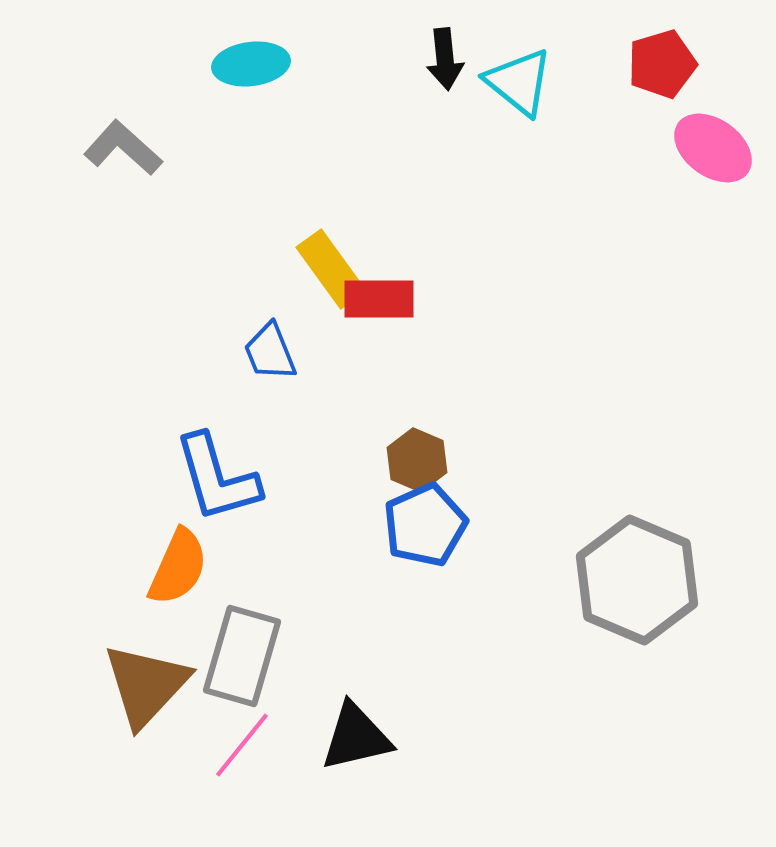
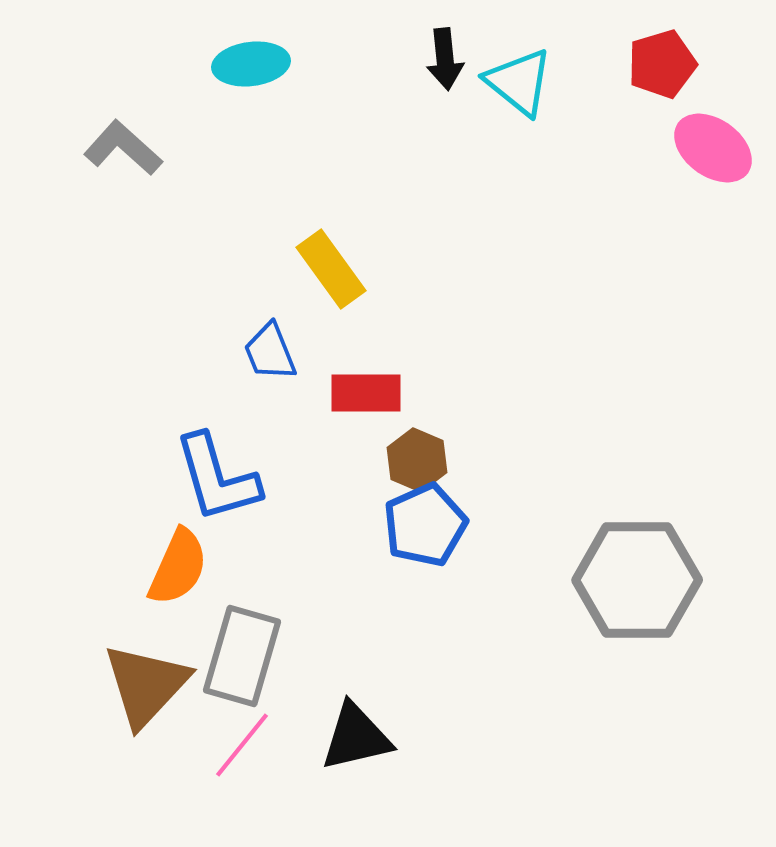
red rectangle: moved 13 px left, 94 px down
gray hexagon: rotated 23 degrees counterclockwise
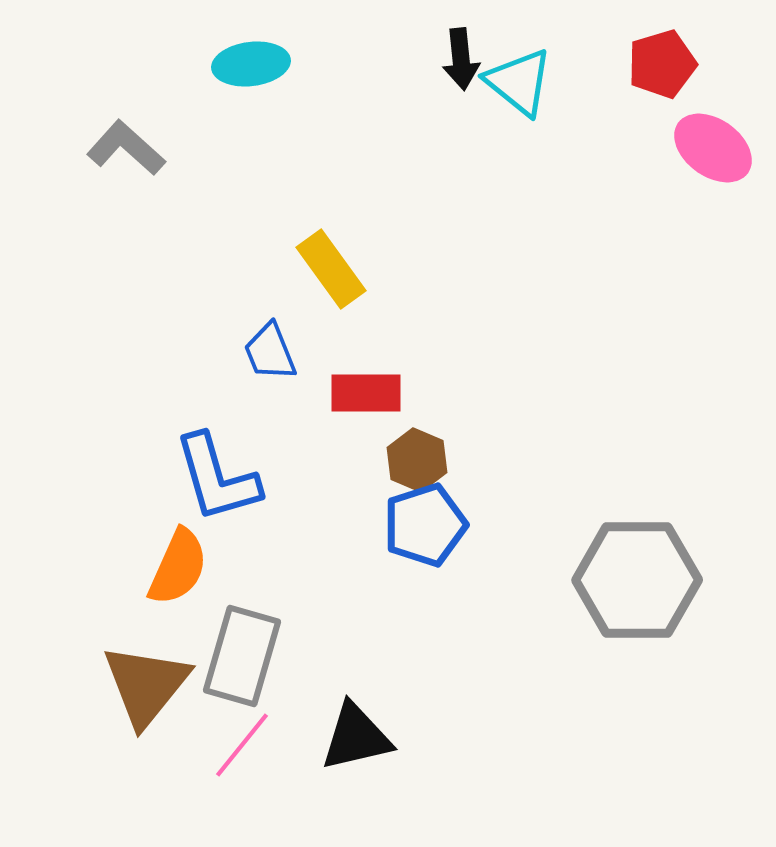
black arrow: moved 16 px right
gray L-shape: moved 3 px right
blue pentagon: rotated 6 degrees clockwise
brown triangle: rotated 4 degrees counterclockwise
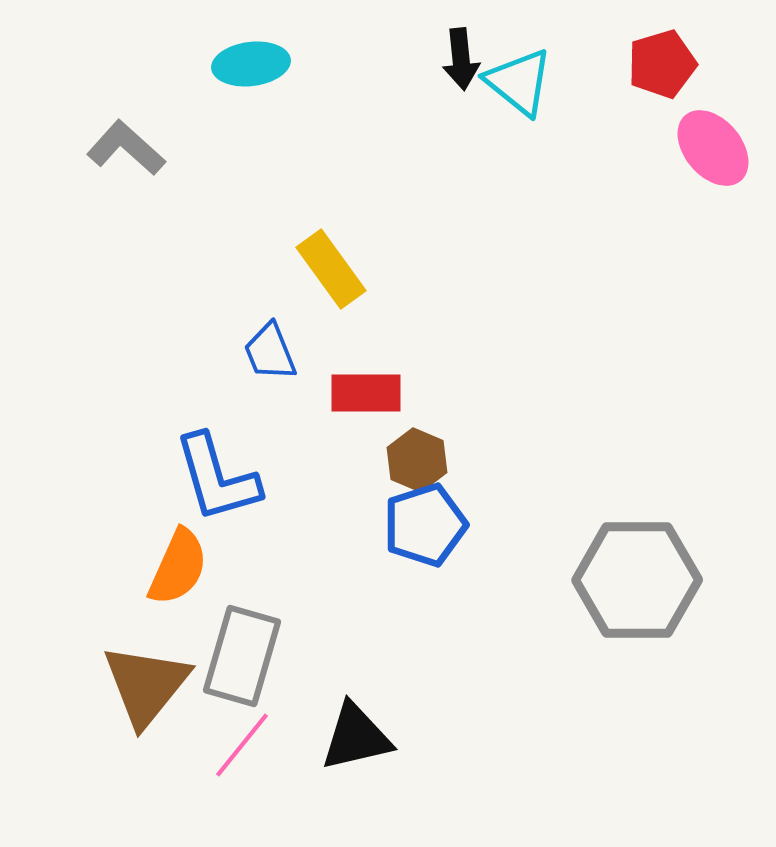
pink ellipse: rotated 14 degrees clockwise
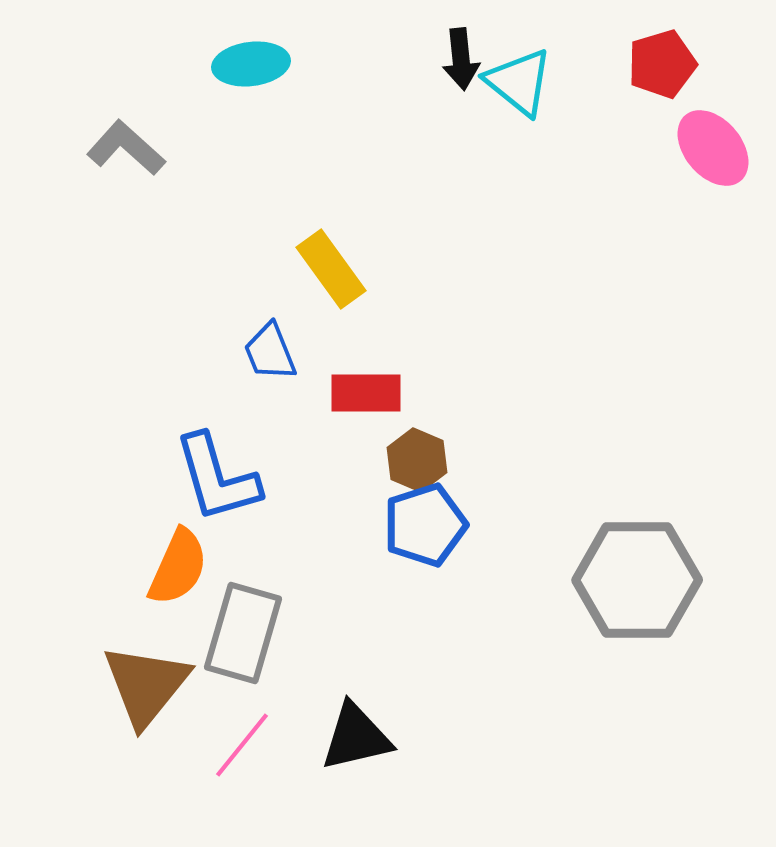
gray rectangle: moved 1 px right, 23 px up
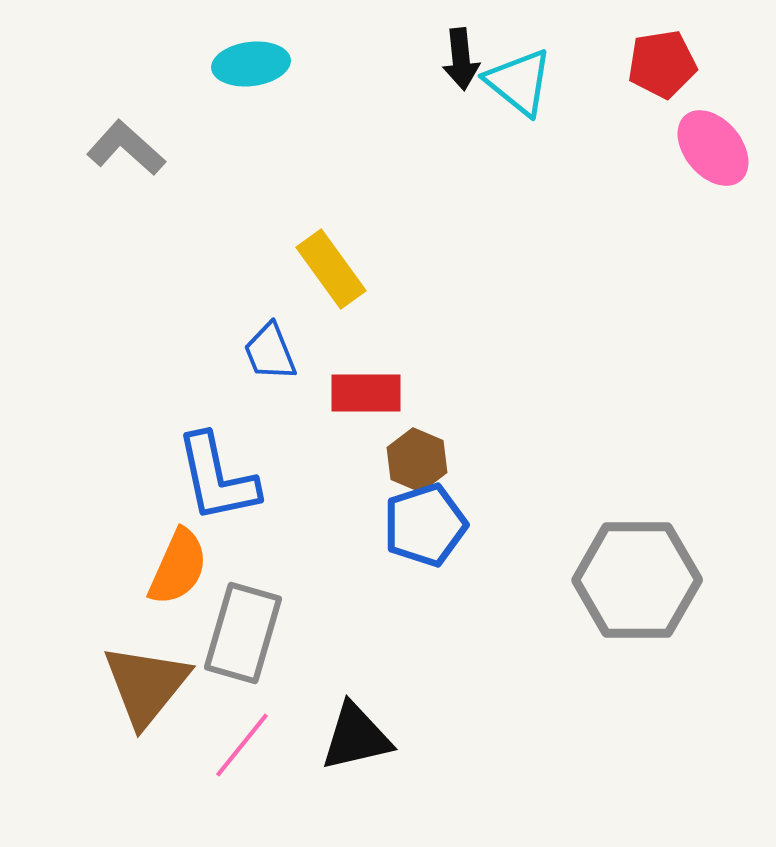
red pentagon: rotated 8 degrees clockwise
blue L-shape: rotated 4 degrees clockwise
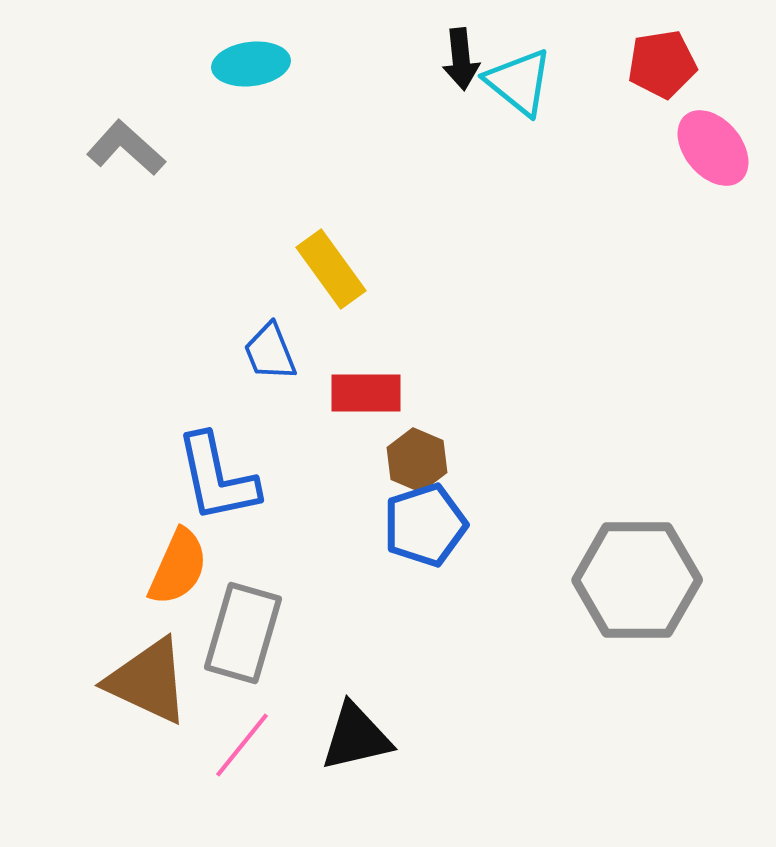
brown triangle: moved 2 px right, 4 px up; rotated 44 degrees counterclockwise
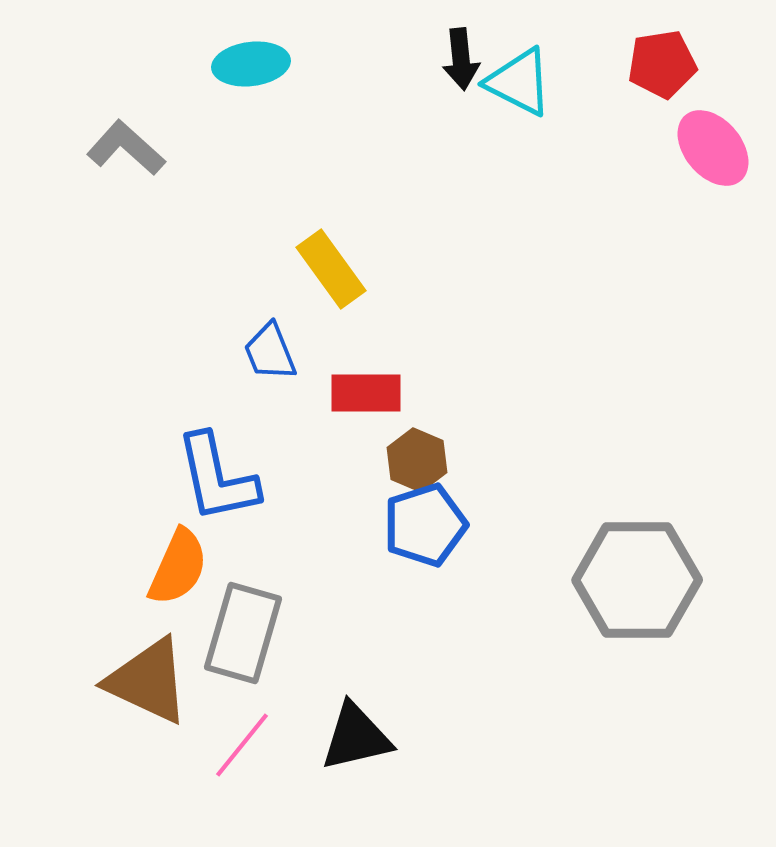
cyan triangle: rotated 12 degrees counterclockwise
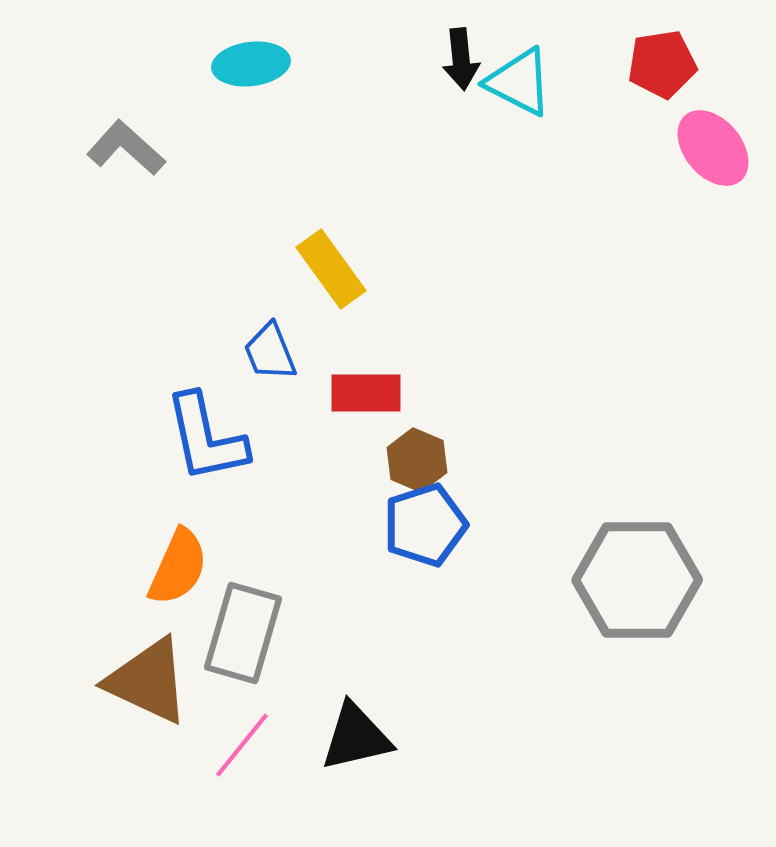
blue L-shape: moved 11 px left, 40 px up
